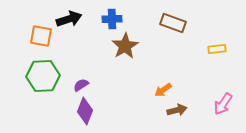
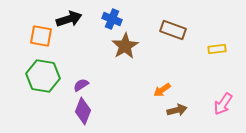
blue cross: rotated 24 degrees clockwise
brown rectangle: moved 7 px down
green hexagon: rotated 12 degrees clockwise
orange arrow: moved 1 px left
purple diamond: moved 2 px left
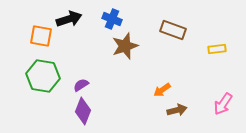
brown star: rotated 12 degrees clockwise
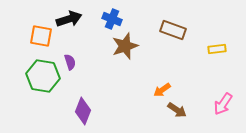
purple semicircle: moved 11 px left, 23 px up; rotated 105 degrees clockwise
brown arrow: rotated 48 degrees clockwise
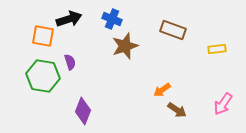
orange square: moved 2 px right
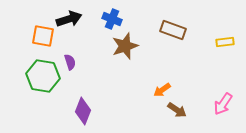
yellow rectangle: moved 8 px right, 7 px up
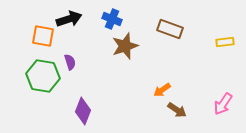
brown rectangle: moved 3 px left, 1 px up
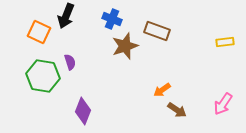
black arrow: moved 3 px left, 3 px up; rotated 130 degrees clockwise
brown rectangle: moved 13 px left, 2 px down
orange square: moved 4 px left, 4 px up; rotated 15 degrees clockwise
